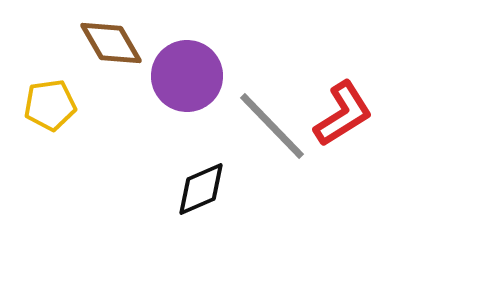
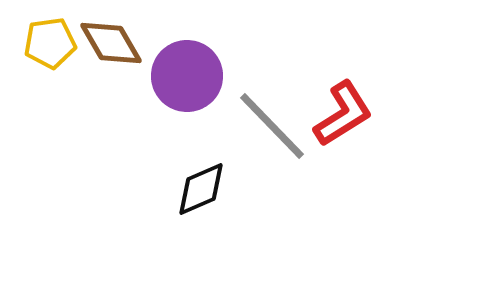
yellow pentagon: moved 62 px up
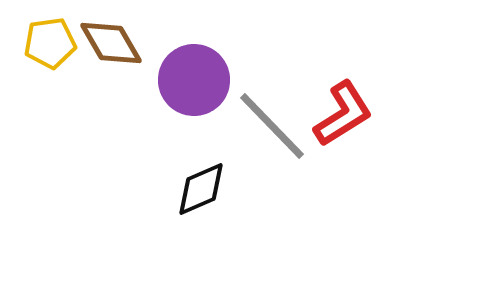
purple circle: moved 7 px right, 4 px down
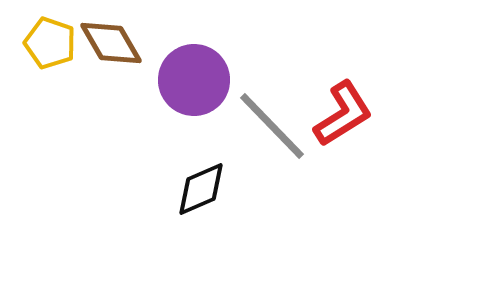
yellow pentagon: rotated 27 degrees clockwise
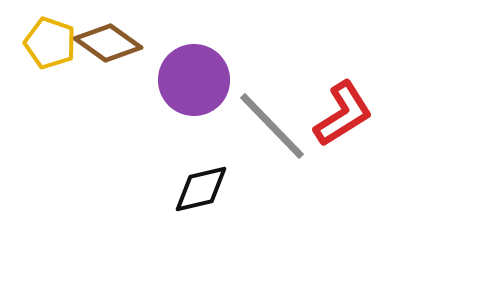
brown diamond: moved 3 px left; rotated 24 degrees counterclockwise
black diamond: rotated 10 degrees clockwise
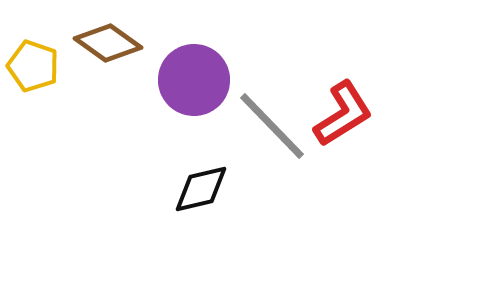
yellow pentagon: moved 17 px left, 23 px down
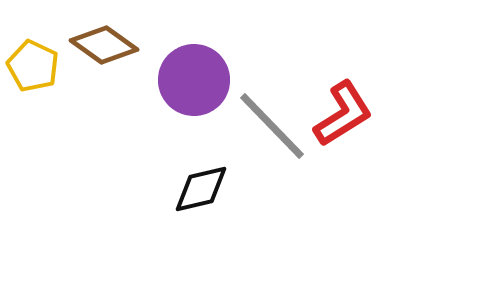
brown diamond: moved 4 px left, 2 px down
yellow pentagon: rotated 6 degrees clockwise
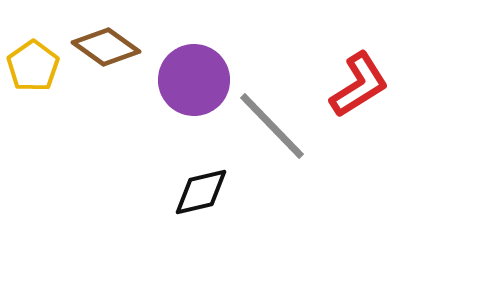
brown diamond: moved 2 px right, 2 px down
yellow pentagon: rotated 12 degrees clockwise
red L-shape: moved 16 px right, 29 px up
black diamond: moved 3 px down
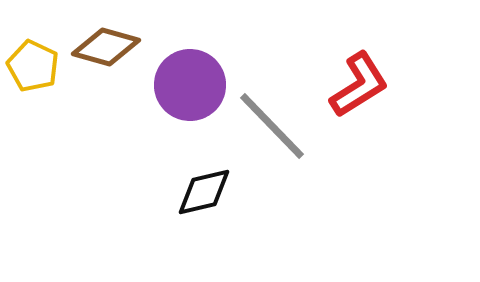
brown diamond: rotated 20 degrees counterclockwise
yellow pentagon: rotated 12 degrees counterclockwise
purple circle: moved 4 px left, 5 px down
black diamond: moved 3 px right
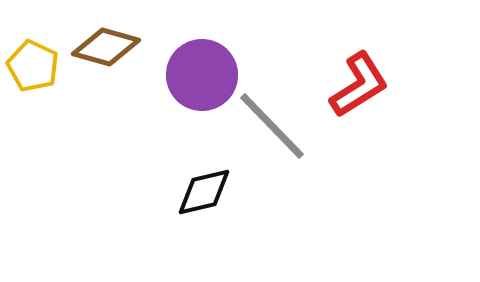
purple circle: moved 12 px right, 10 px up
